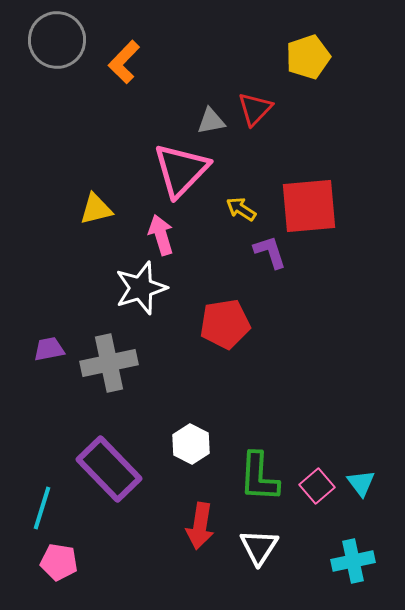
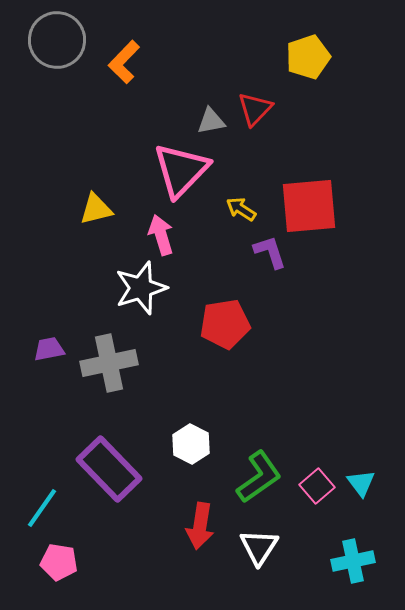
green L-shape: rotated 128 degrees counterclockwise
cyan line: rotated 18 degrees clockwise
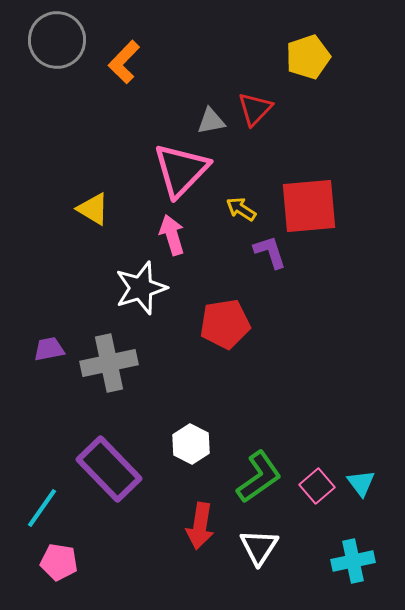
yellow triangle: moved 3 px left; rotated 45 degrees clockwise
pink arrow: moved 11 px right
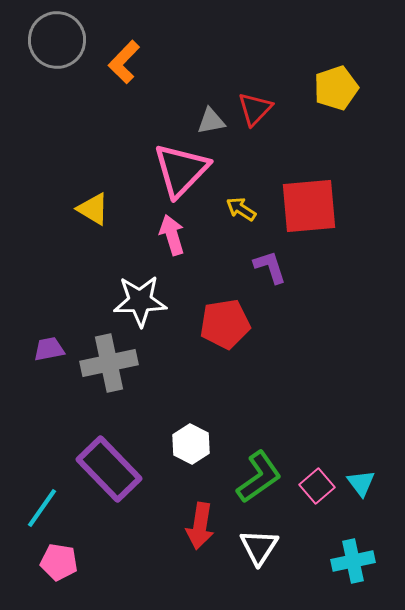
yellow pentagon: moved 28 px right, 31 px down
purple L-shape: moved 15 px down
white star: moved 1 px left, 13 px down; rotated 16 degrees clockwise
